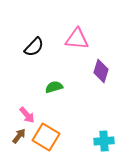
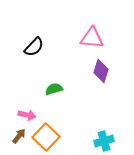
pink triangle: moved 15 px right, 1 px up
green semicircle: moved 2 px down
pink arrow: rotated 36 degrees counterclockwise
orange square: rotated 12 degrees clockwise
cyan cross: rotated 12 degrees counterclockwise
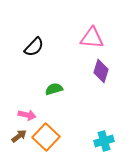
brown arrow: rotated 14 degrees clockwise
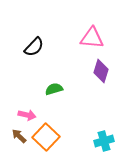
brown arrow: rotated 98 degrees counterclockwise
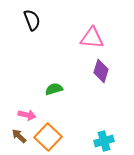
black semicircle: moved 2 px left, 27 px up; rotated 65 degrees counterclockwise
orange square: moved 2 px right
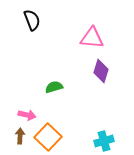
green semicircle: moved 2 px up
brown arrow: moved 1 px right; rotated 49 degrees clockwise
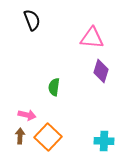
green semicircle: rotated 66 degrees counterclockwise
cyan cross: rotated 18 degrees clockwise
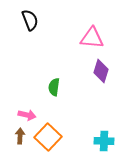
black semicircle: moved 2 px left
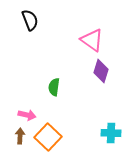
pink triangle: moved 2 px down; rotated 30 degrees clockwise
cyan cross: moved 7 px right, 8 px up
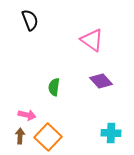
purple diamond: moved 10 px down; rotated 60 degrees counterclockwise
